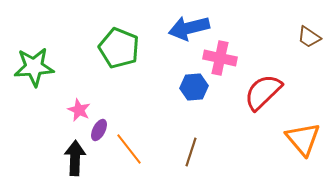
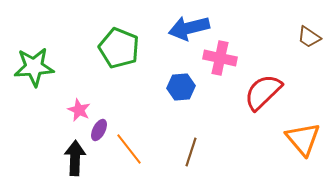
blue hexagon: moved 13 px left
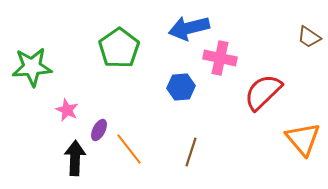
green pentagon: rotated 15 degrees clockwise
green star: moved 2 px left
pink star: moved 12 px left
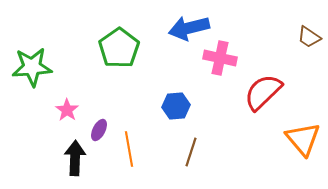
blue hexagon: moved 5 px left, 19 px down
pink star: rotated 10 degrees clockwise
orange line: rotated 28 degrees clockwise
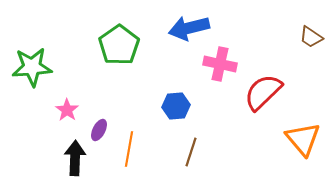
brown trapezoid: moved 2 px right
green pentagon: moved 3 px up
pink cross: moved 6 px down
orange line: rotated 20 degrees clockwise
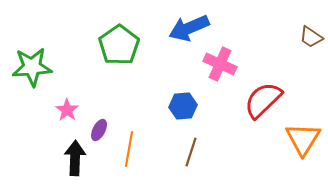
blue arrow: rotated 9 degrees counterclockwise
pink cross: rotated 12 degrees clockwise
red semicircle: moved 8 px down
blue hexagon: moved 7 px right
orange triangle: rotated 12 degrees clockwise
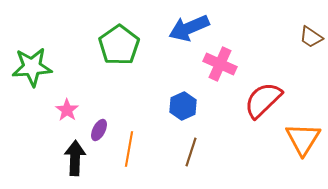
blue hexagon: rotated 20 degrees counterclockwise
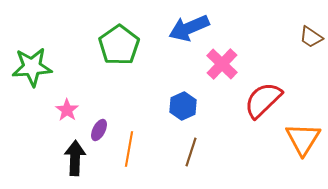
pink cross: moved 2 px right; rotated 20 degrees clockwise
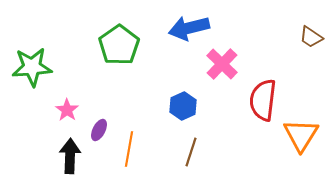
blue arrow: rotated 9 degrees clockwise
red semicircle: rotated 39 degrees counterclockwise
orange triangle: moved 2 px left, 4 px up
black arrow: moved 5 px left, 2 px up
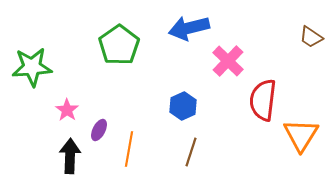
pink cross: moved 6 px right, 3 px up
